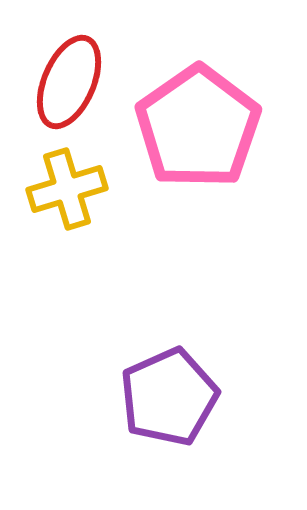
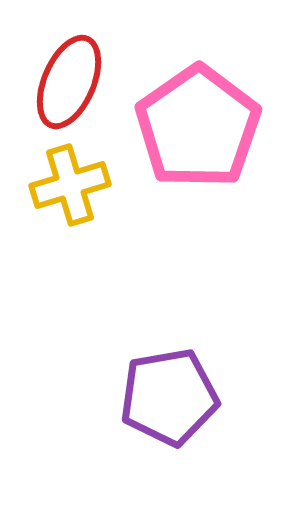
yellow cross: moved 3 px right, 4 px up
purple pentagon: rotated 14 degrees clockwise
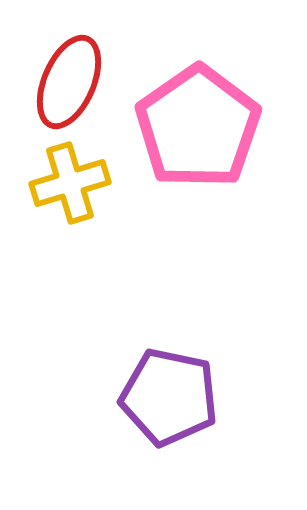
yellow cross: moved 2 px up
purple pentagon: rotated 22 degrees clockwise
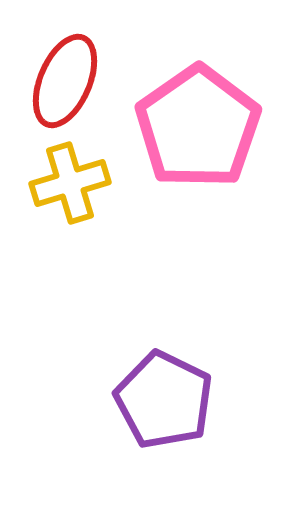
red ellipse: moved 4 px left, 1 px up
purple pentagon: moved 5 px left, 3 px down; rotated 14 degrees clockwise
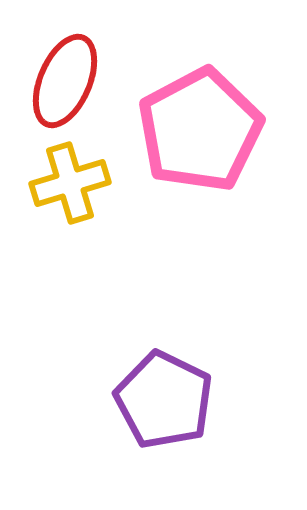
pink pentagon: moved 2 px right, 3 px down; rotated 7 degrees clockwise
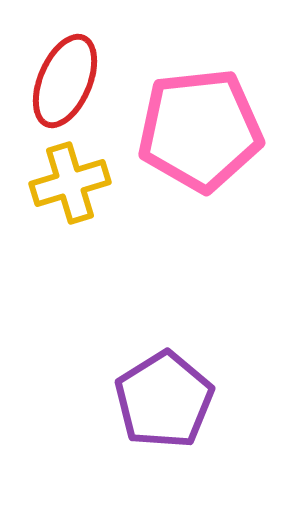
pink pentagon: rotated 22 degrees clockwise
purple pentagon: rotated 14 degrees clockwise
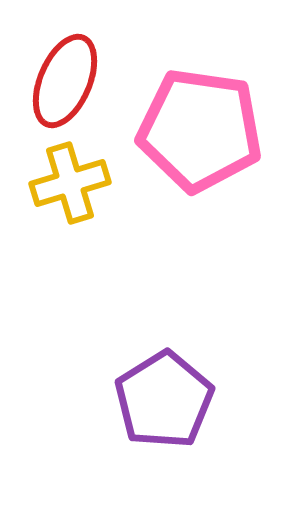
pink pentagon: rotated 14 degrees clockwise
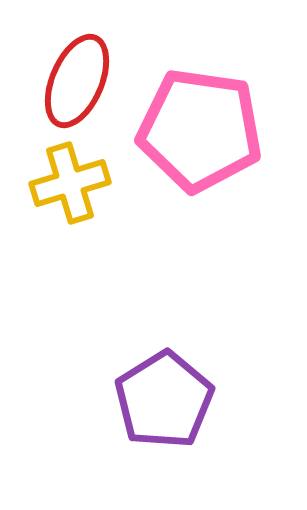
red ellipse: moved 12 px right
